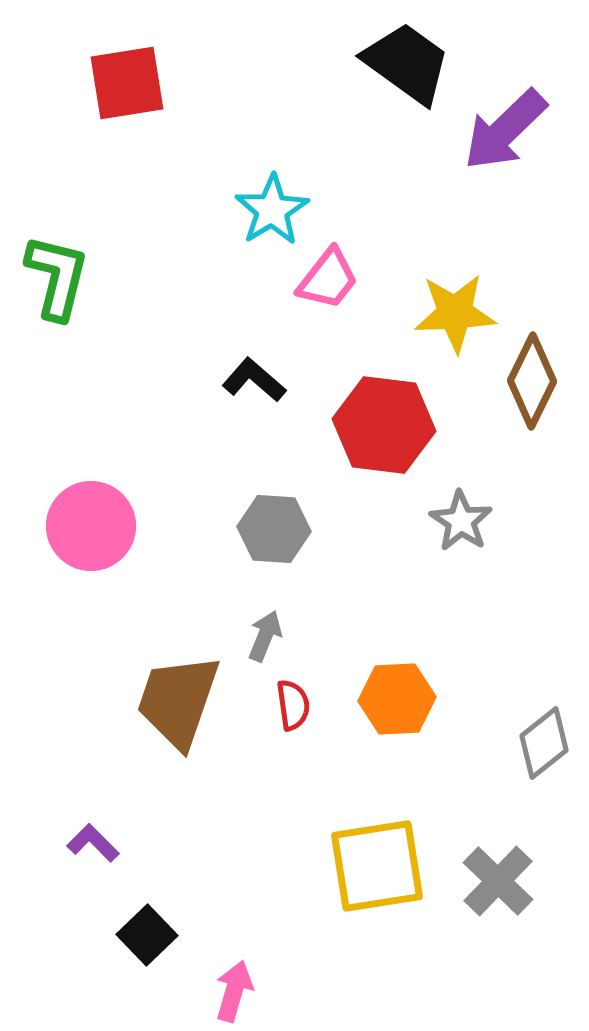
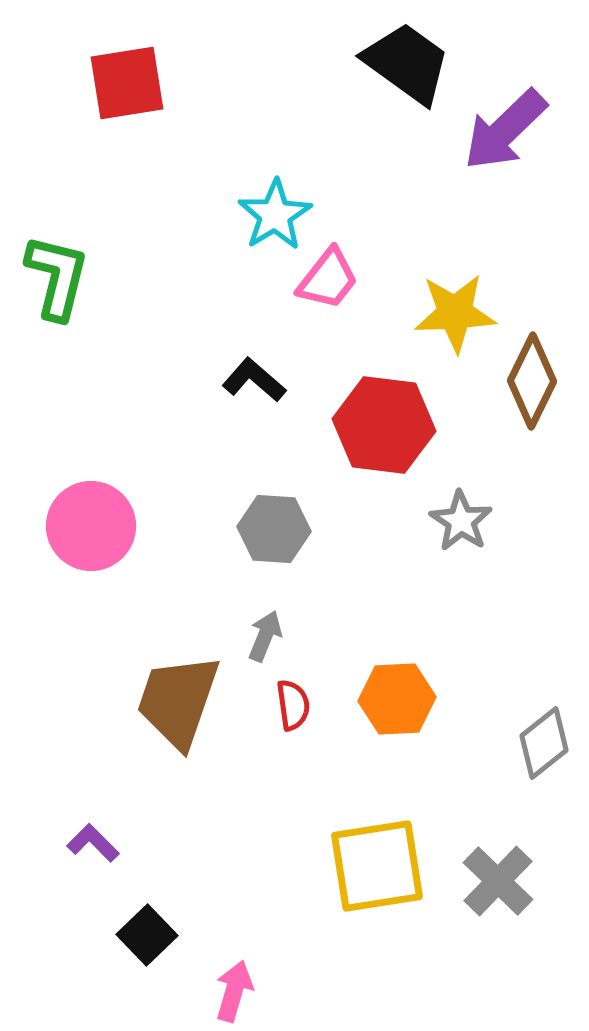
cyan star: moved 3 px right, 5 px down
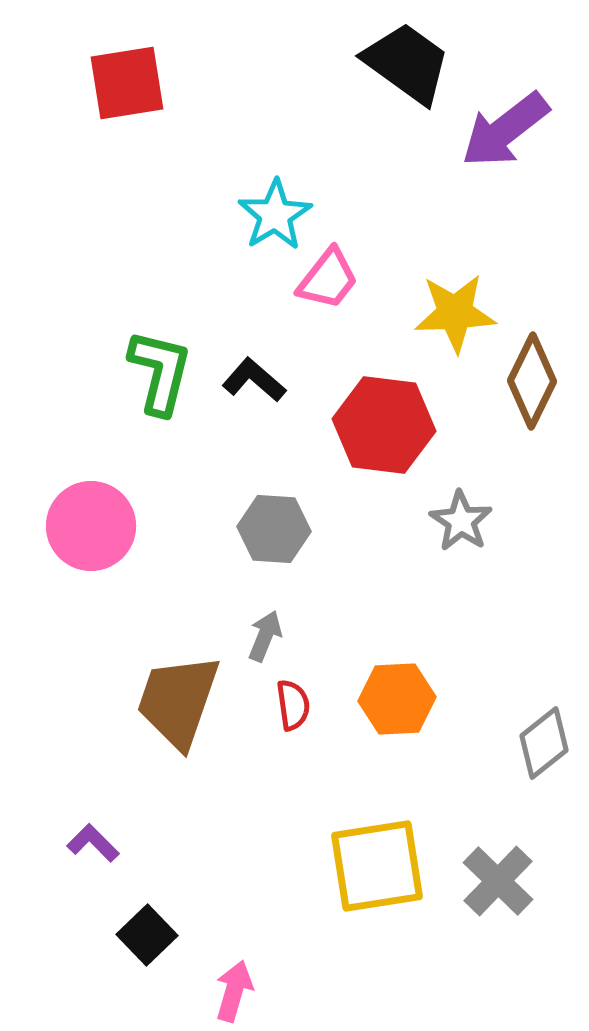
purple arrow: rotated 6 degrees clockwise
green L-shape: moved 103 px right, 95 px down
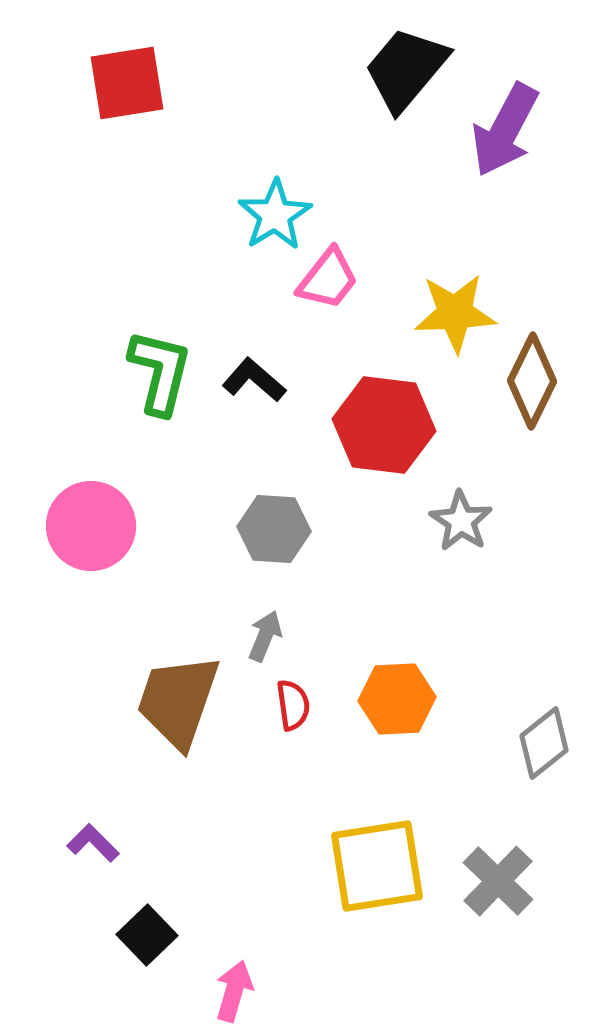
black trapezoid: moved 1 px left, 6 px down; rotated 86 degrees counterclockwise
purple arrow: rotated 24 degrees counterclockwise
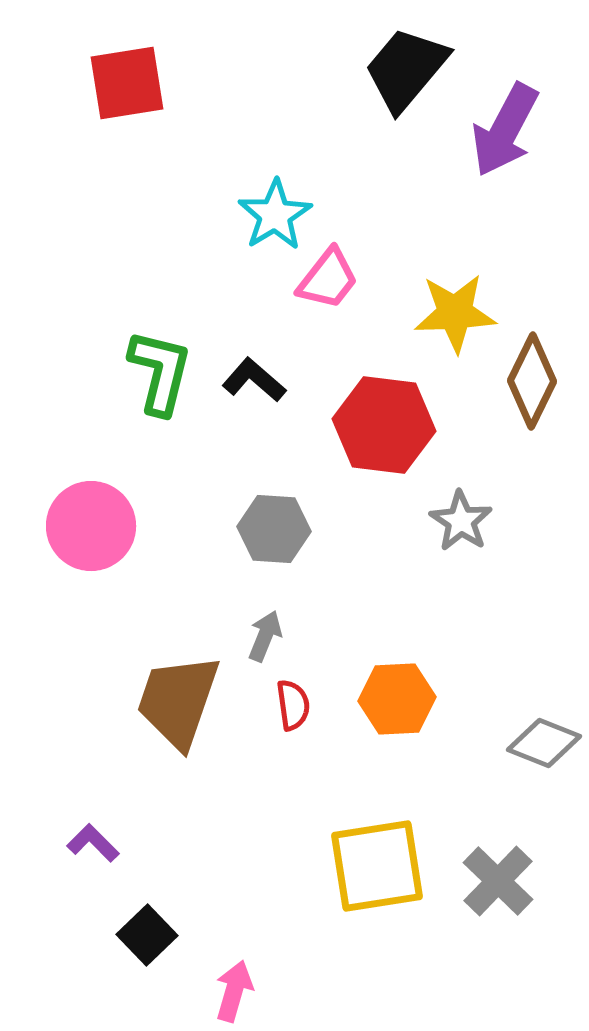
gray diamond: rotated 60 degrees clockwise
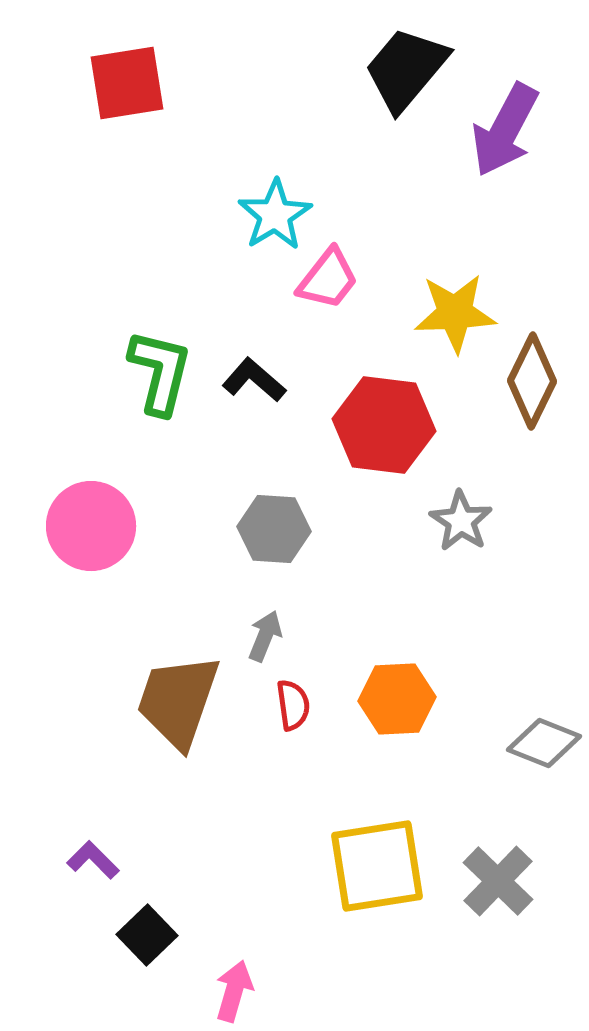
purple L-shape: moved 17 px down
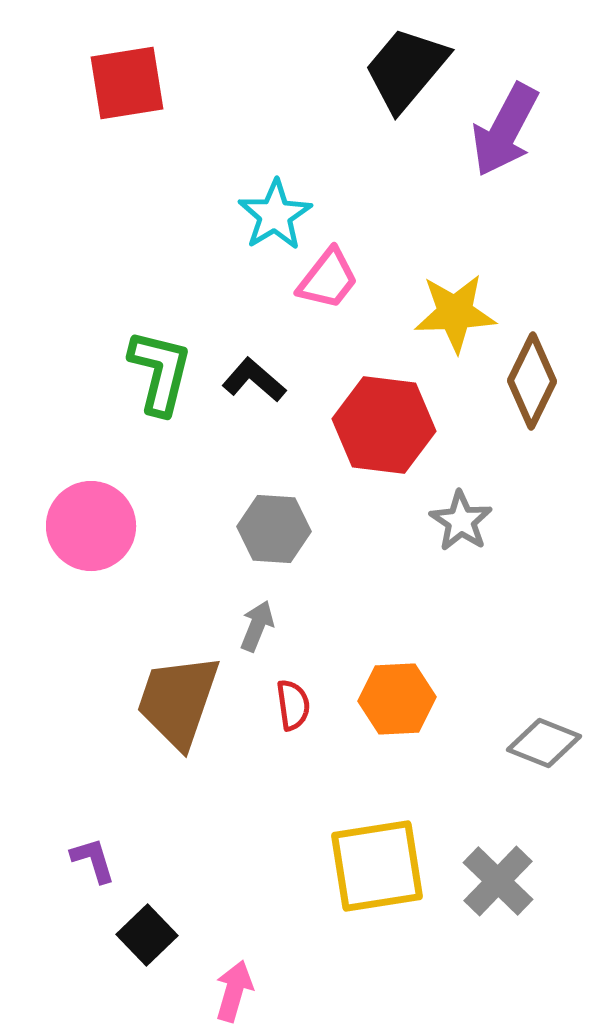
gray arrow: moved 8 px left, 10 px up
purple L-shape: rotated 28 degrees clockwise
